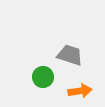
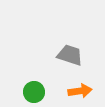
green circle: moved 9 px left, 15 px down
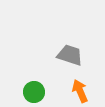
orange arrow: rotated 105 degrees counterclockwise
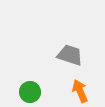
green circle: moved 4 px left
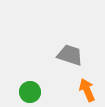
orange arrow: moved 7 px right, 1 px up
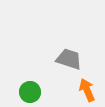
gray trapezoid: moved 1 px left, 4 px down
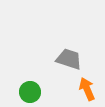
orange arrow: moved 1 px up
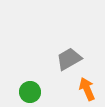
gray trapezoid: rotated 48 degrees counterclockwise
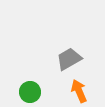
orange arrow: moved 8 px left, 2 px down
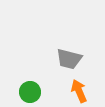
gray trapezoid: rotated 136 degrees counterclockwise
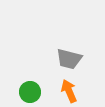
orange arrow: moved 10 px left
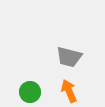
gray trapezoid: moved 2 px up
